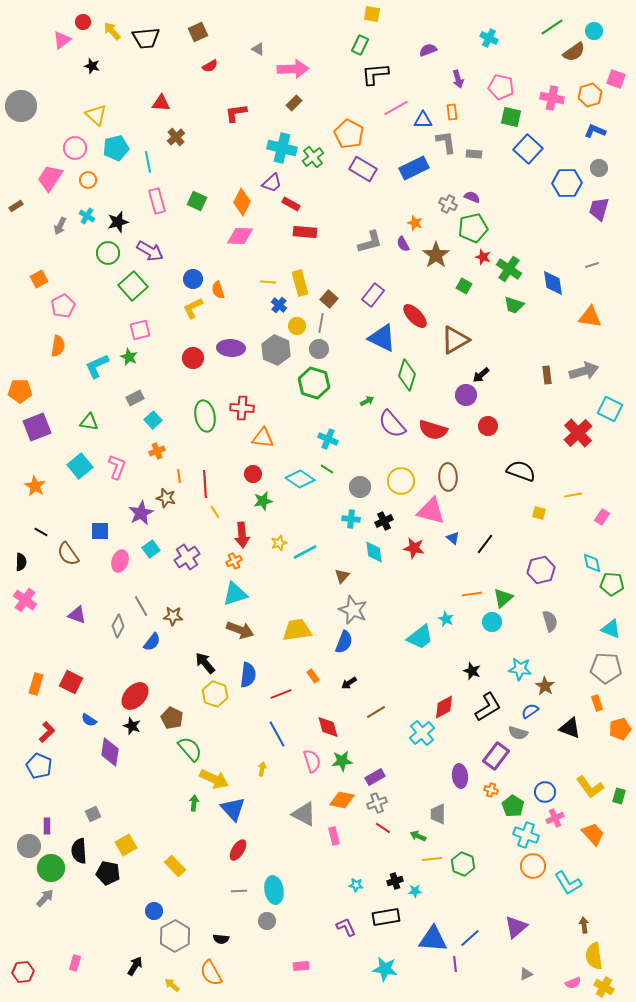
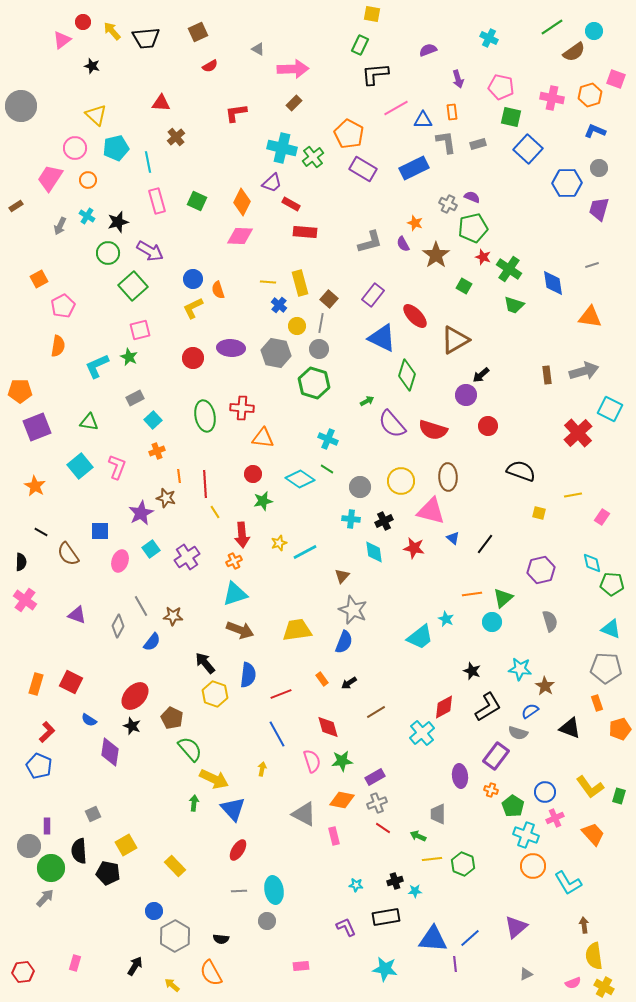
gray rectangle at (474, 154): moved 4 px right, 10 px up; rotated 21 degrees counterclockwise
gray hexagon at (276, 350): moved 3 px down; rotated 12 degrees counterclockwise
orange rectangle at (313, 676): moved 9 px right, 3 px down
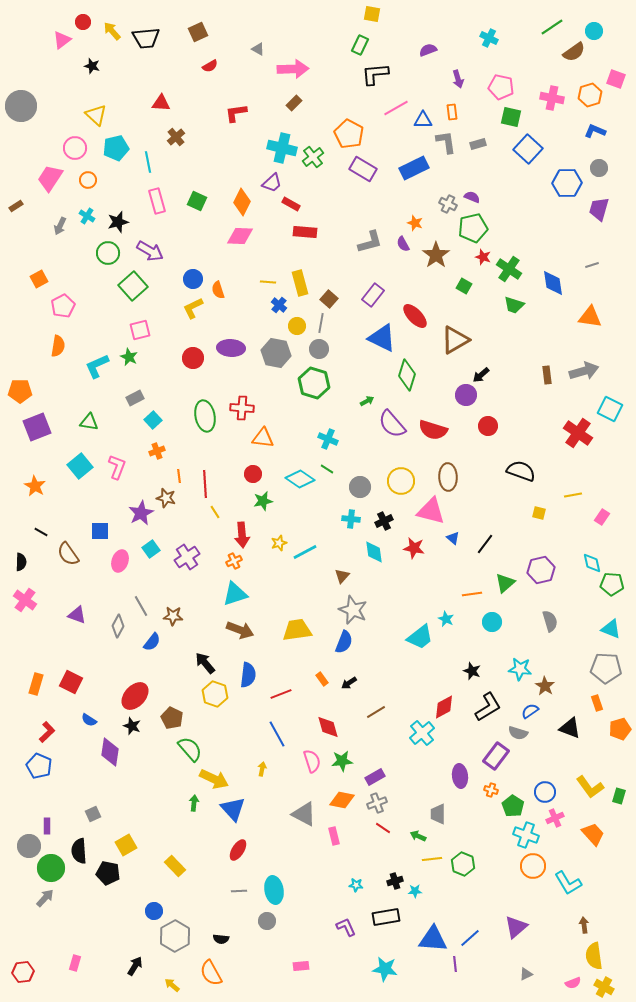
red cross at (578, 433): rotated 12 degrees counterclockwise
green triangle at (503, 598): moved 2 px right, 15 px up
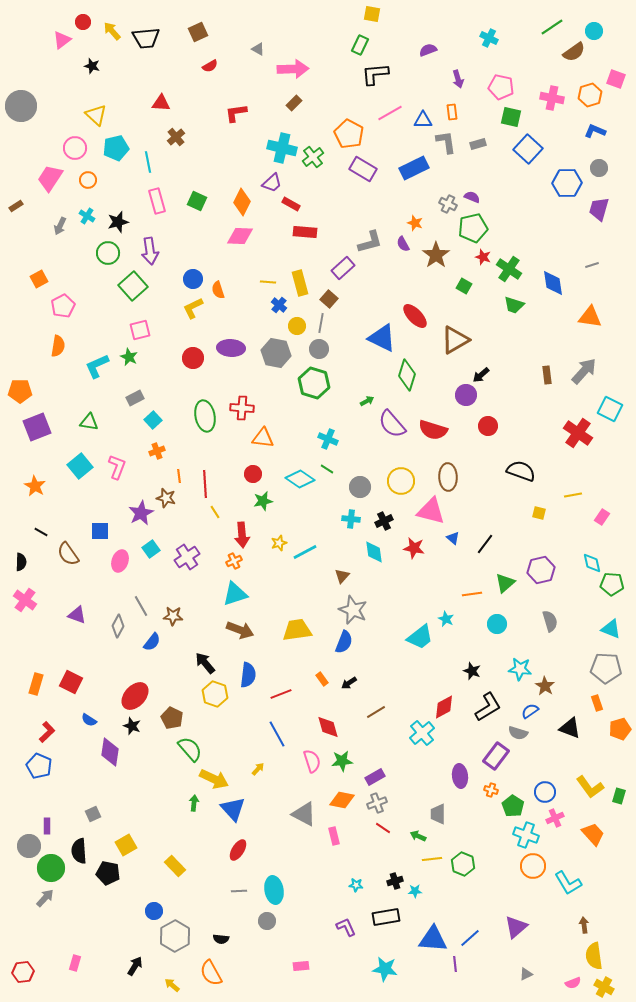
pink line at (396, 108): moved 6 px left, 5 px down
purple arrow at (150, 251): rotated 52 degrees clockwise
purple rectangle at (373, 295): moved 30 px left, 27 px up; rotated 10 degrees clockwise
gray arrow at (584, 371): rotated 32 degrees counterclockwise
cyan circle at (492, 622): moved 5 px right, 2 px down
yellow arrow at (262, 769): moved 4 px left; rotated 32 degrees clockwise
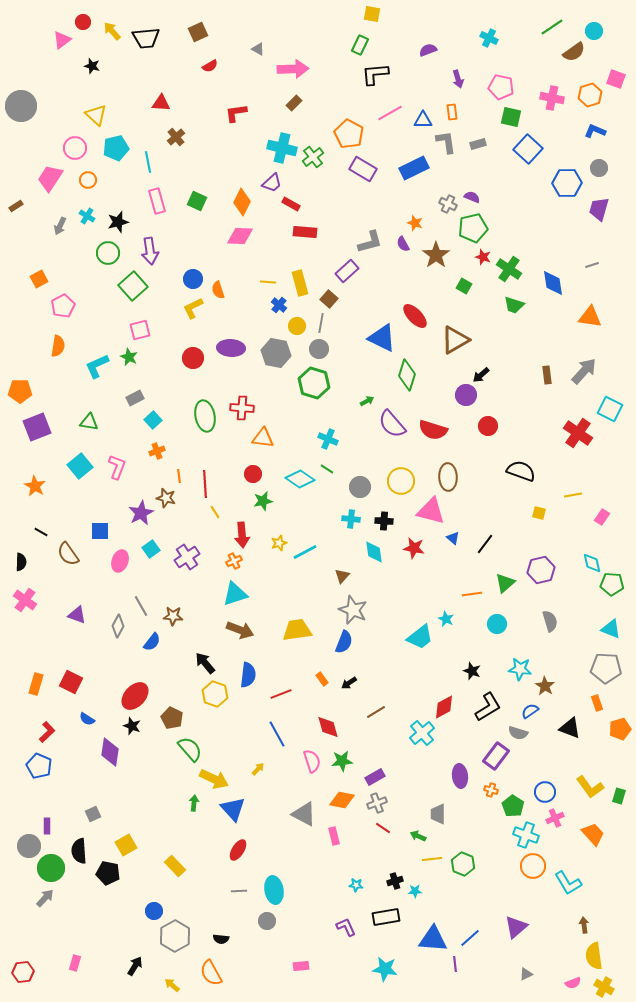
purple rectangle at (343, 268): moved 4 px right, 3 px down
black cross at (384, 521): rotated 30 degrees clockwise
blue semicircle at (89, 720): moved 2 px left, 1 px up
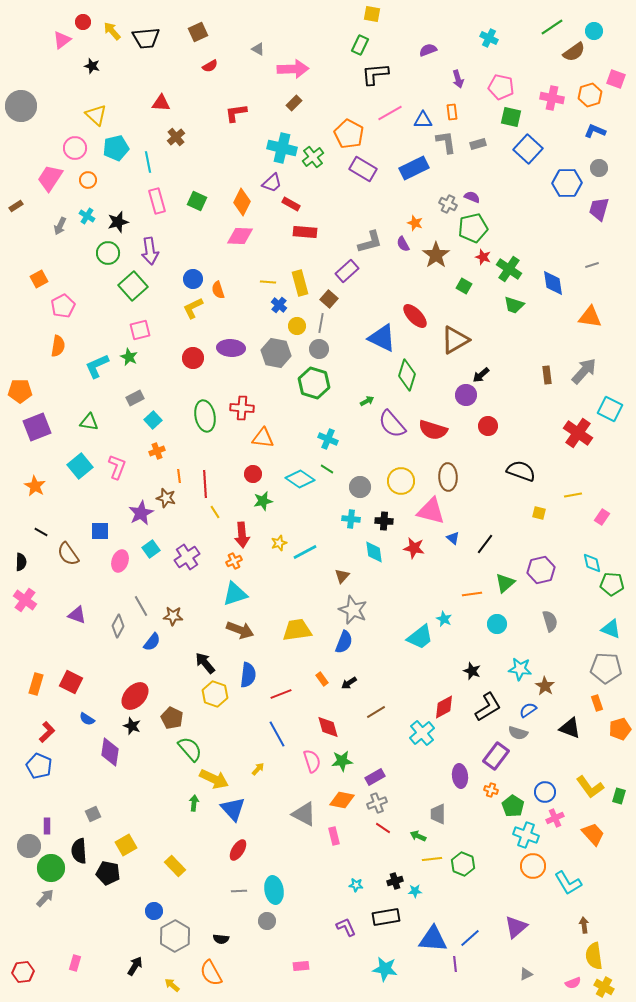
cyan star at (446, 619): moved 2 px left
blue semicircle at (530, 711): moved 2 px left, 1 px up
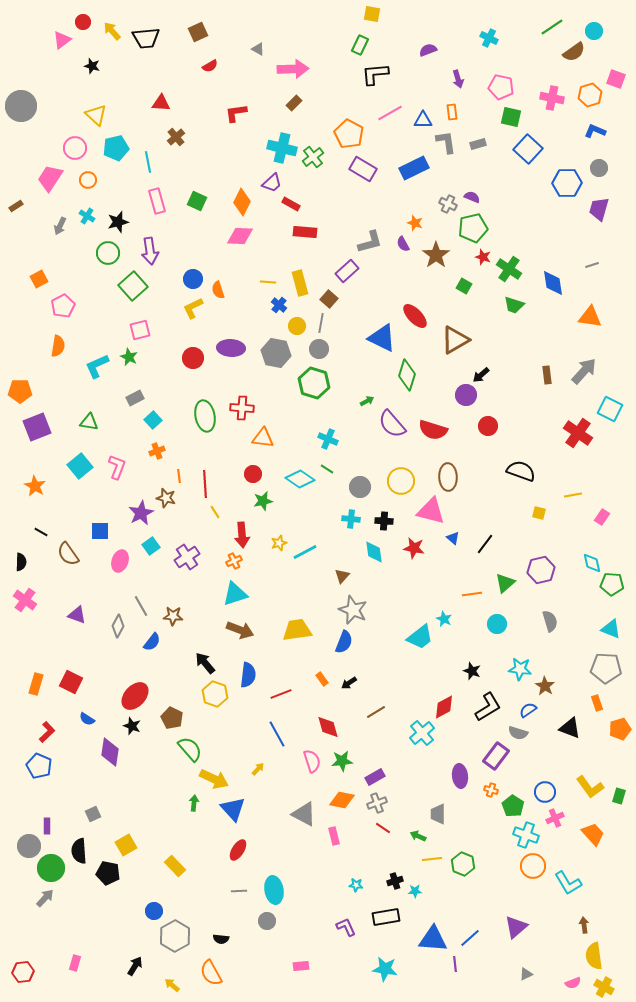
cyan square at (151, 549): moved 3 px up
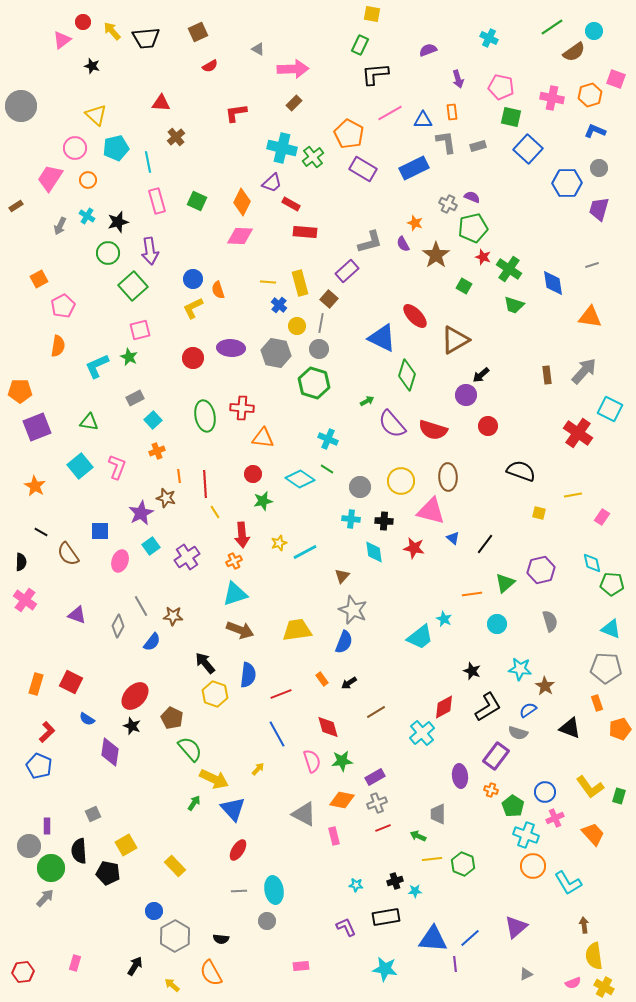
gray rectangle at (478, 144): moved 2 px down
green arrow at (194, 803): rotated 28 degrees clockwise
red line at (383, 828): rotated 56 degrees counterclockwise
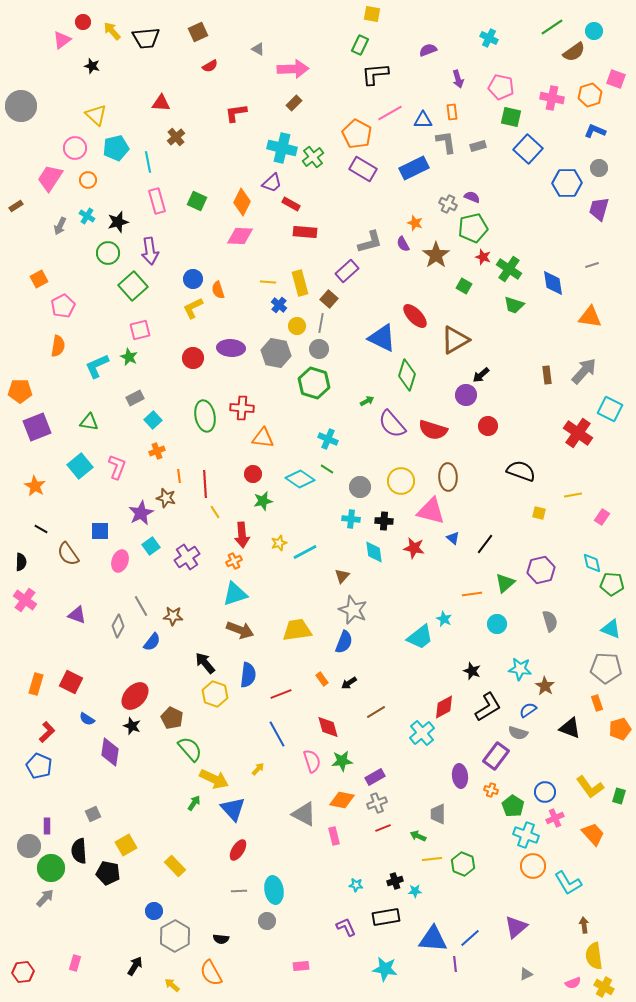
orange pentagon at (349, 134): moved 8 px right
black line at (41, 532): moved 3 px up
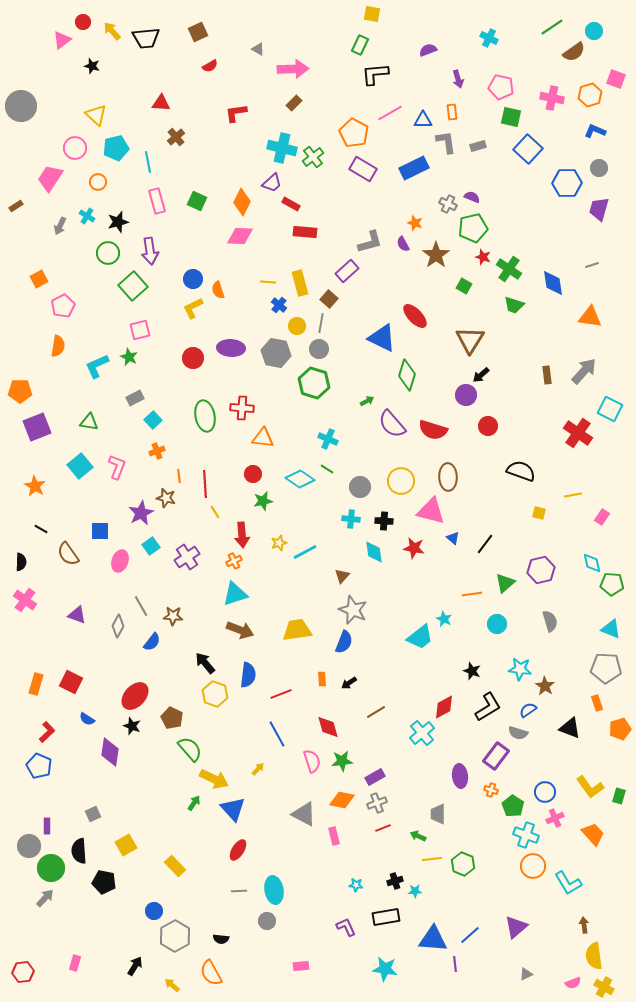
orange pentagon at (357, 134): moved 3 px left, 1 px up
orange circle at (88, 180): moved 10 px right, 2 px down
brown triangle at (455, 340): moved 15 px right; rotated 28 degrees counterclockwise
orange rectangle at (322, 679): rotated 32 degrees clockwise
black pentagon at (108, 873): moved 4 px left, 9 px down
blue line at (470, 938): moved 3 px up
